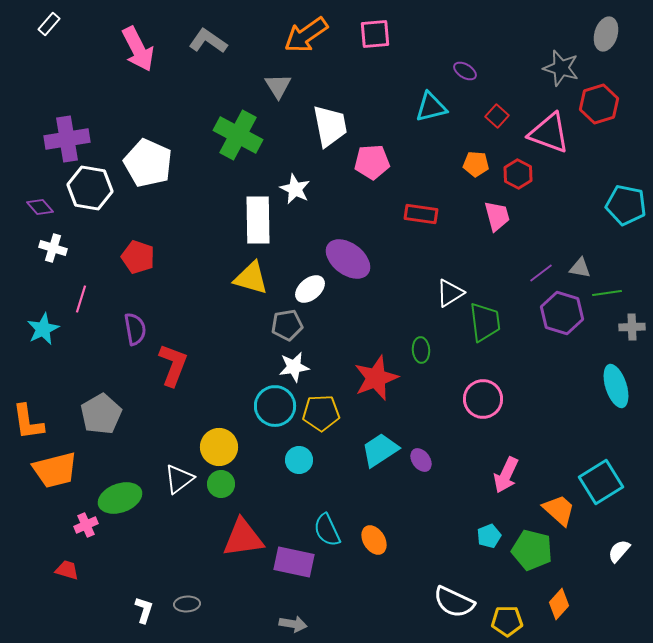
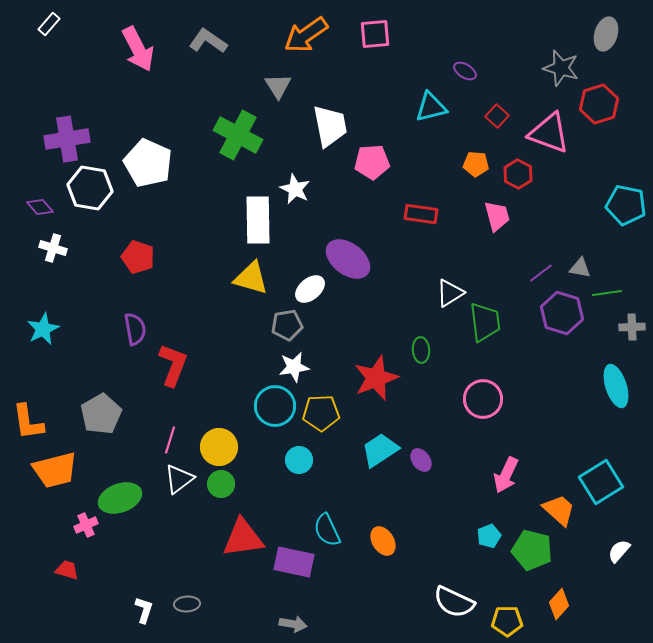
pink line at (81, 299): moved 89 px right, 141 px down
orange ellipse at (374, 540): moved 9 px right, 1 px down
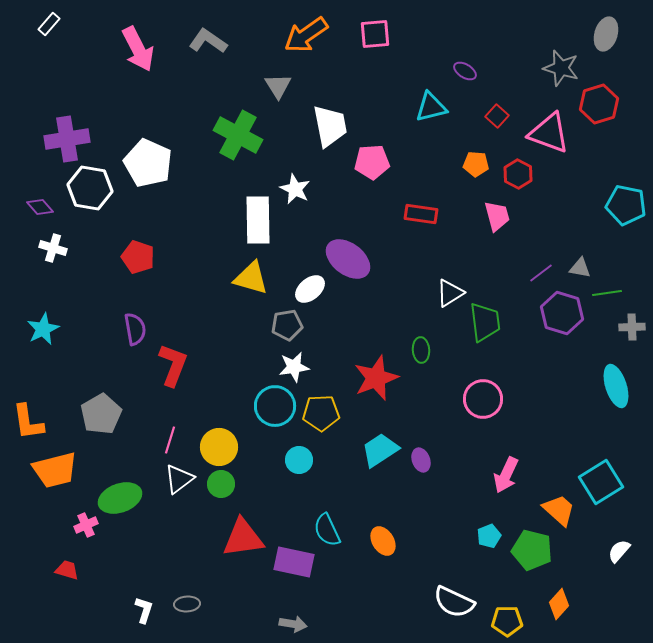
purple ellipse at (421, 460): rotated 15 degrees clockwise
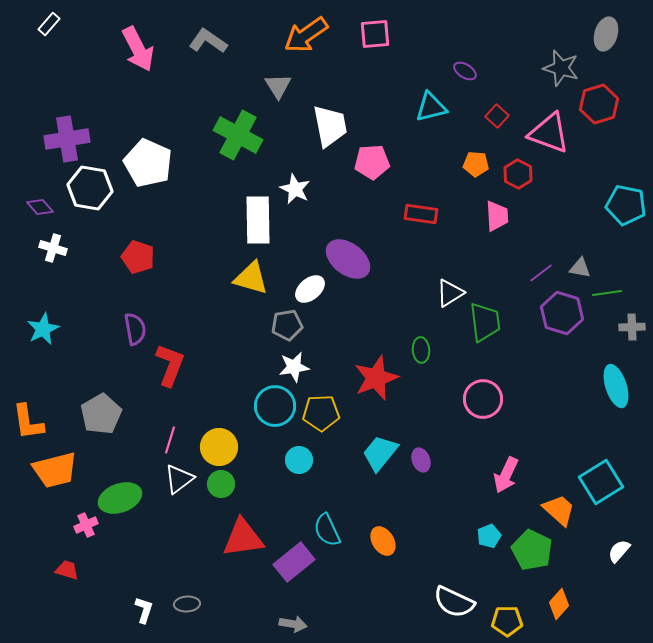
pink trapezoid at (497, 216): rotated 12 degrees clockwise
red L-shape at (173, 365): moved 3 px left
cyan trapezoid at (380, 450): moved 3 px down; rotated 18 degrees counterclockwise
green pentagon at (532, 550): rotated 12 degrees clockwise
purple rectangle at (294, 562): rotated 51 degrees counterclockwise
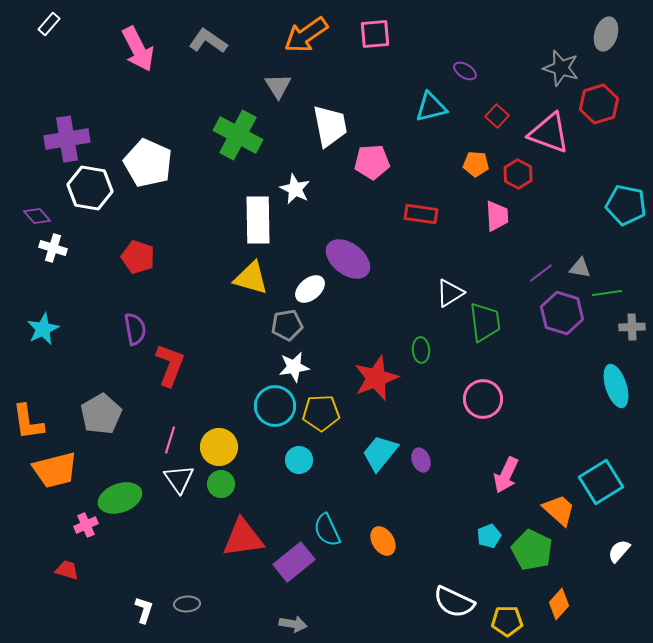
purple diamond at (40, 207): moved 3 px left, 9 px down
white triangle at (179, 479): rotated 28 degrees counterclockwise
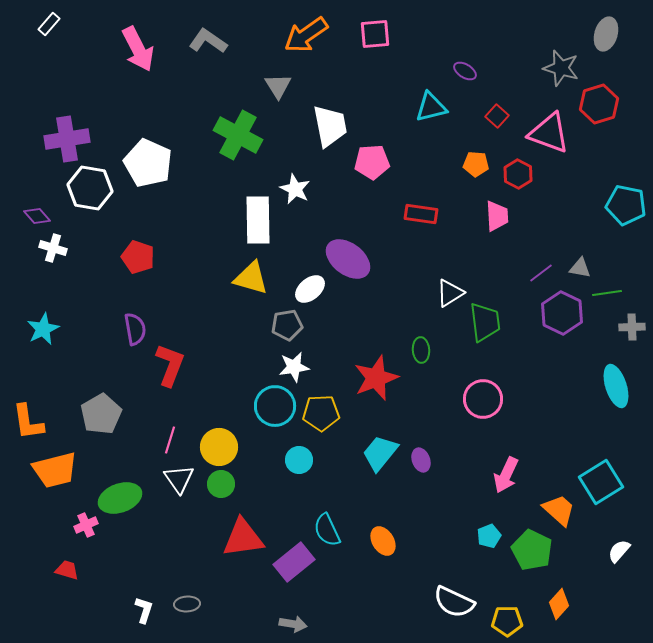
purple hexagon at (562, 313): rotated 9 degrees clockwise
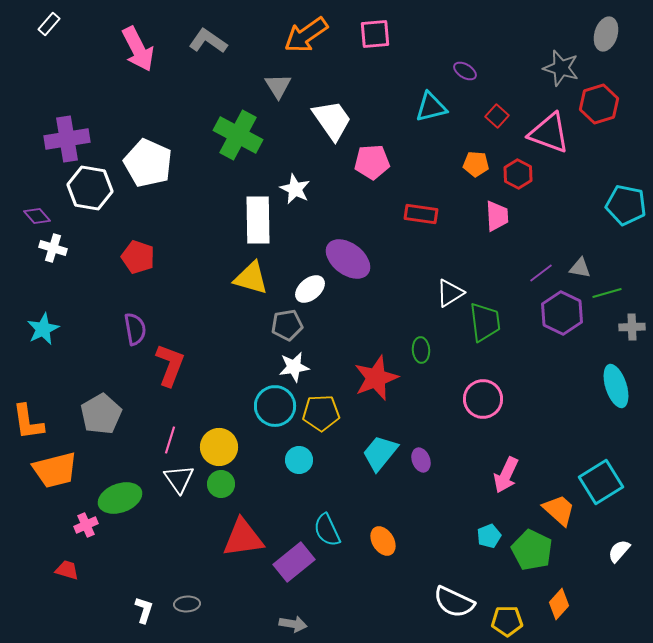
white trapezoid at (330, 126): moved 2 px right, 6 px up; rotated 24 degrees counterclockwise
green line at (607, 293): rotated 8 degrees counterclockwise
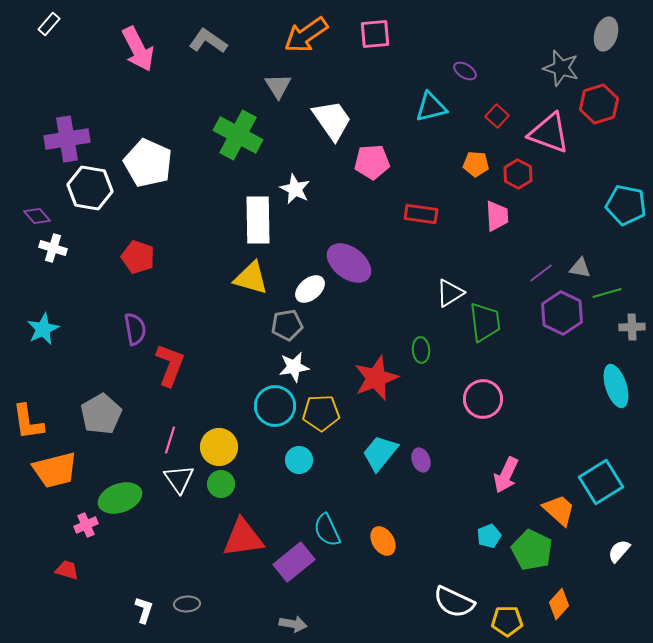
purple ellipse at (348, 259): moved 1 px right, 4 px down
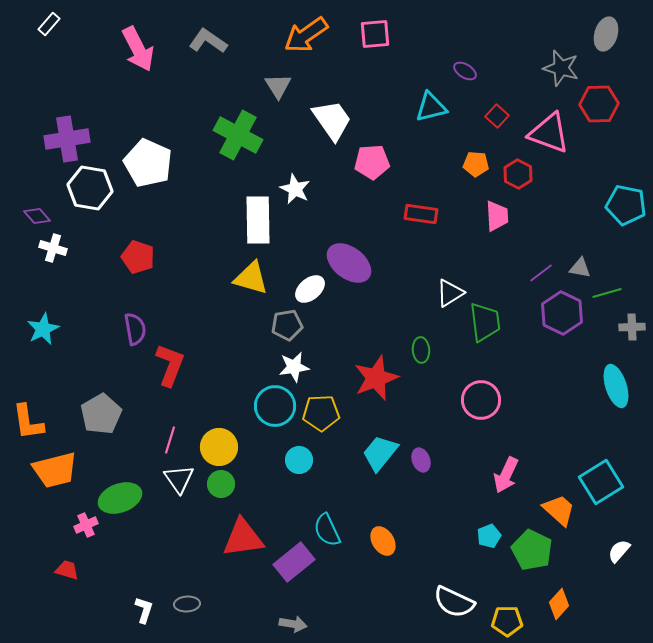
red hexagon at (599, 104): rotated 15 degrees clockwise
pink circle at (483, 399): moved 2 px left, 1 px down
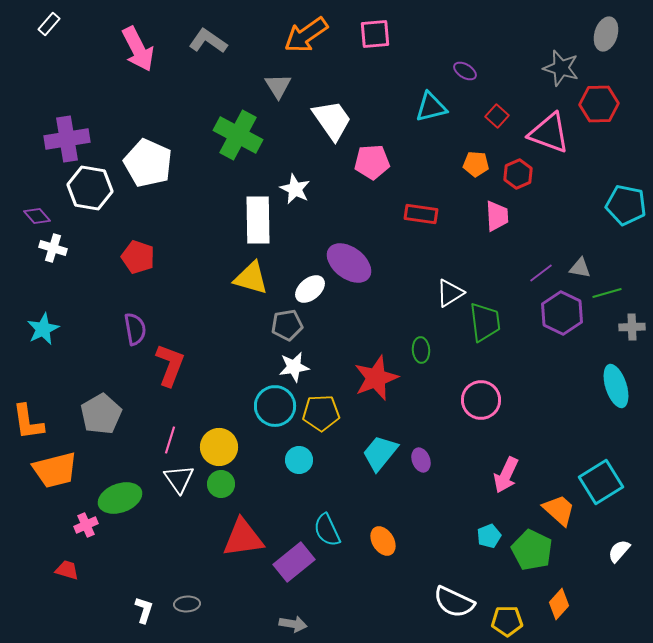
red hexagon at (518, 174): rotated 8 degrees clockwise
